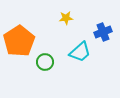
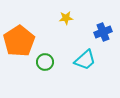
cyan trapezoid: moved 5 px right, 8 px down
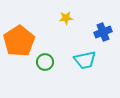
cyan trapezoid: rotated 30 degrees clockwise
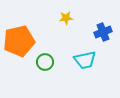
orange pentagon: rotated 20 degrees clockwise
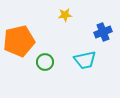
yellow star: moved 1 px left, 3 px up
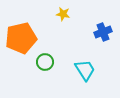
yellow star: moved 2 px left, 1 px up; rotated 16 degrees clockwise
orange pentagon: moved 2 px right, 3 px up
cyan trapezoid: moved 10 px down; rotated 110 degrees counterclockwise
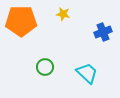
orange pentagon: moved 17 px up; rotated 12 degrees clockwise
green circle: moved 5 px down
cyan trapezoid: moved 2 px right, 3 px down; rotated 15 degrees counterclockwise
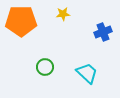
yellow star: rotated 16 degrees counterclockwise
